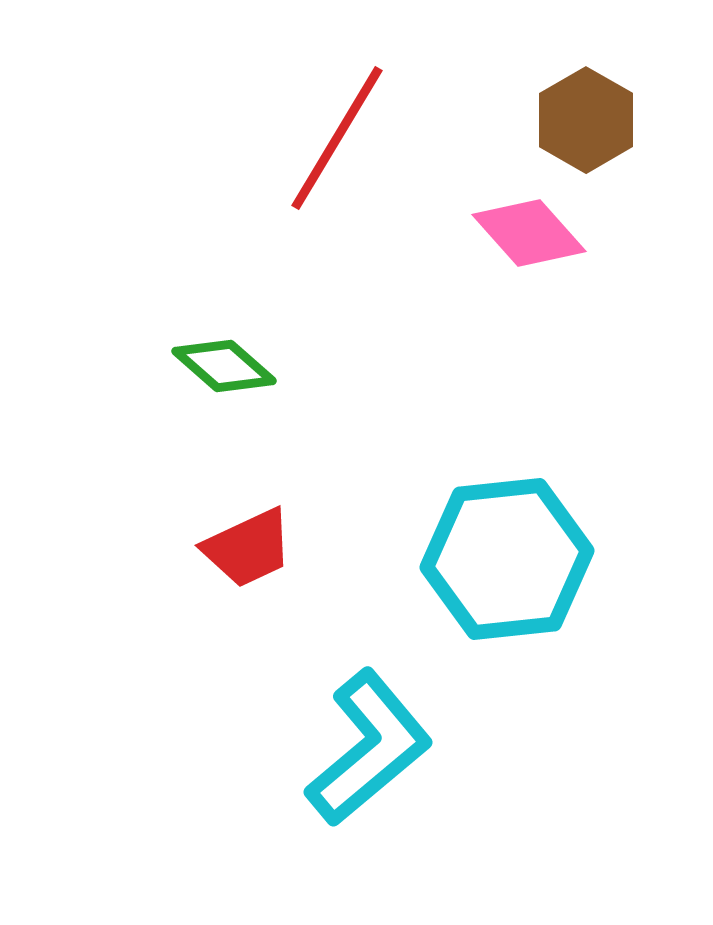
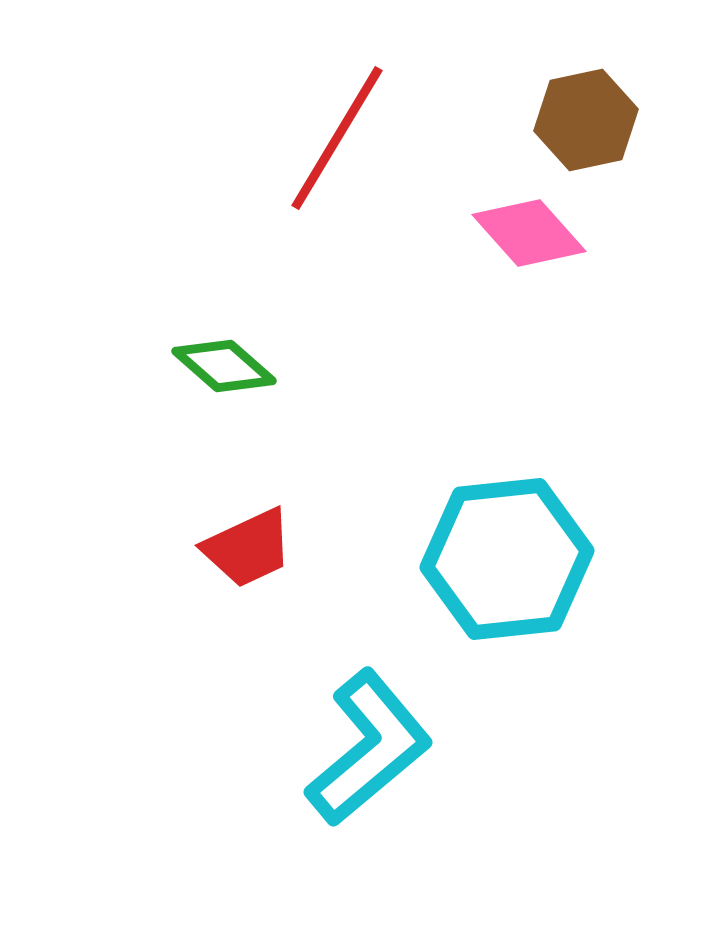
brown hexagon: rotated 18 degrees clockwise
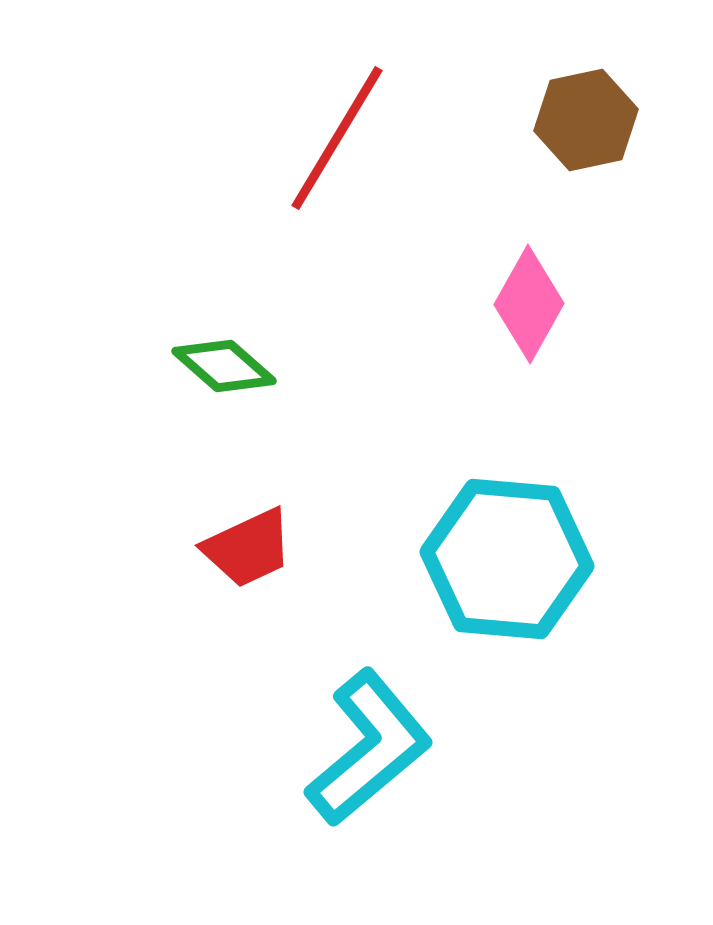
pink diamond: moved 71 px down; rotated 71 degrees clockwise
cyan hexagon: rotated 11 degrees clockwise
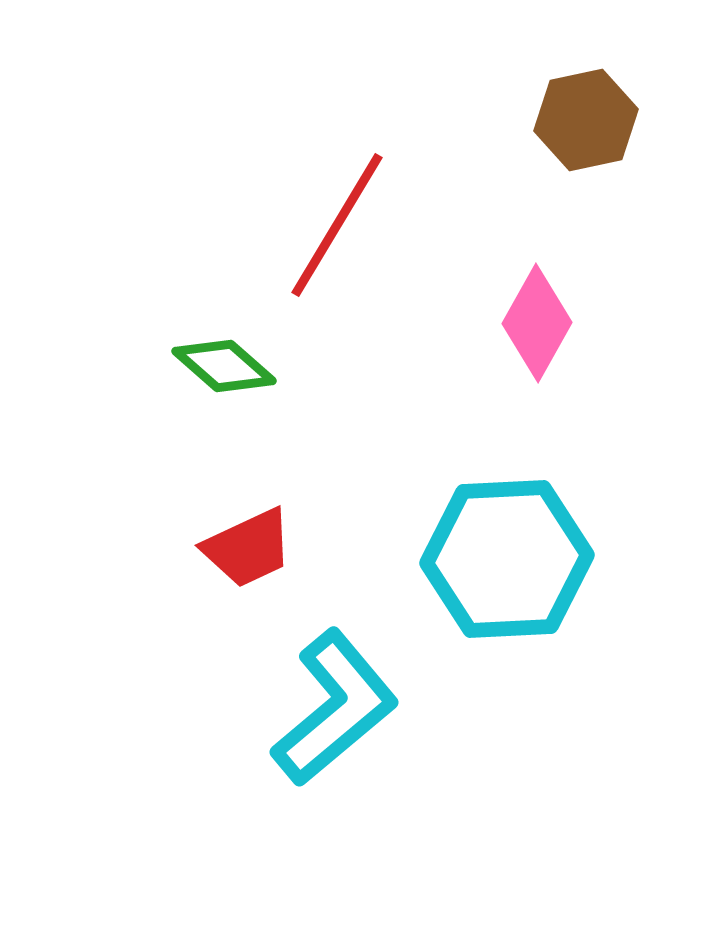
red line: moved 87 px down
pink diamond: moved 8 px right, 19 px down
cyan hexagon: rotated 8 degrees counterclockwise
cyan L-shape: moved 34 px left, 40 px up
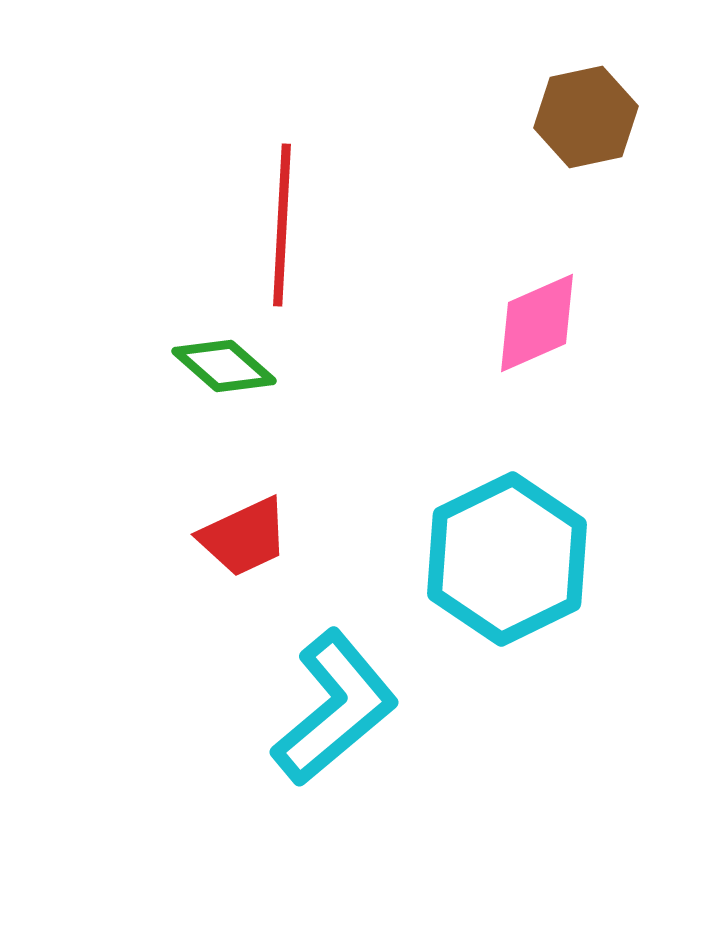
brown hexagon: moved 3 px up
red line: moved 55 px left; rotated 28 degrees counterclockwise
pink diamond: rotated 37 degrees clockwise
red trapezoid: moved 4 px left, 11 px up
cyan hexagon: rotated 23 degrees counterclockwise
